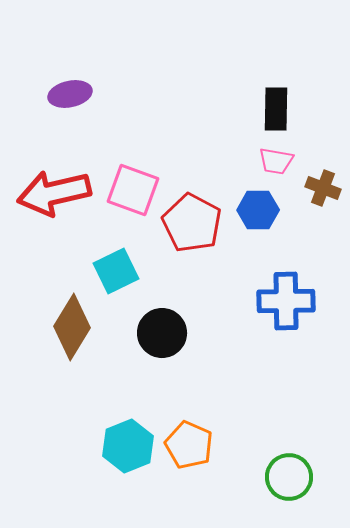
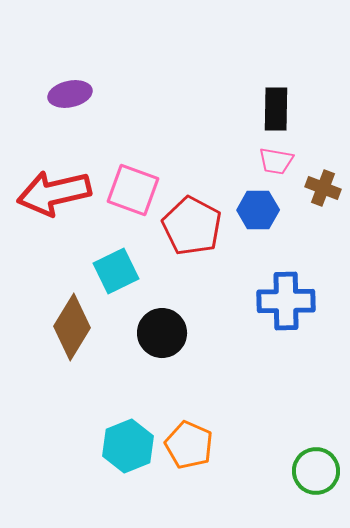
red pentagon: moved 3 px down
green circle: moved 27 px right, 6 px up
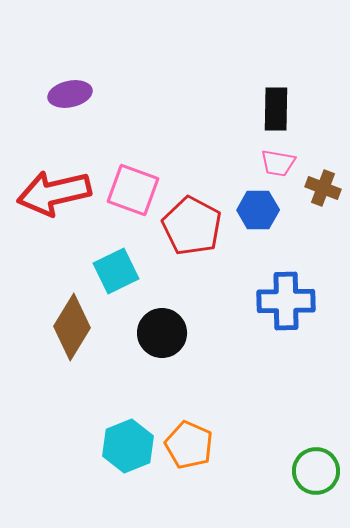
pink trapezoid: moved 2 px right, 2 px down
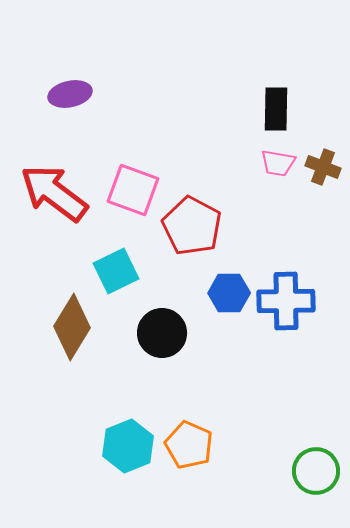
brown cross: moved 21 px up
red arrow: rotated 50 degrees clockwise
blue hexagon: moved 29 px left, 83 px down
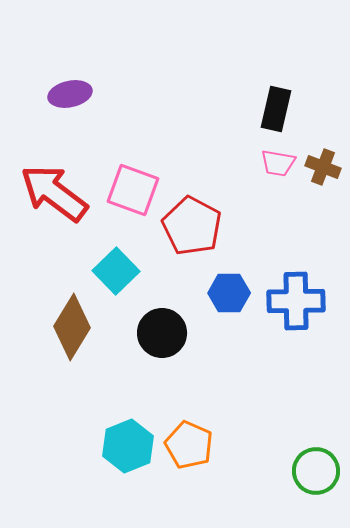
black rectangle: rotated 12 degrees clockwise
cyan square: rotated 18 degrees counterclockwise
blue cross: moved 10 px right
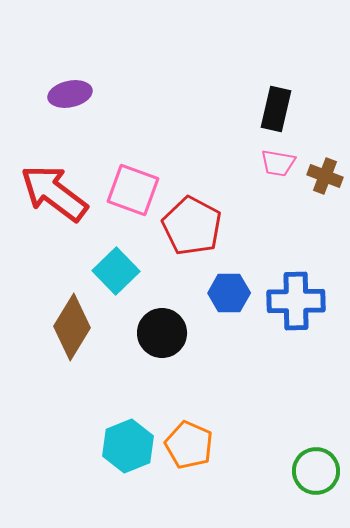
brown cross: moved 2 px right, 9 px down
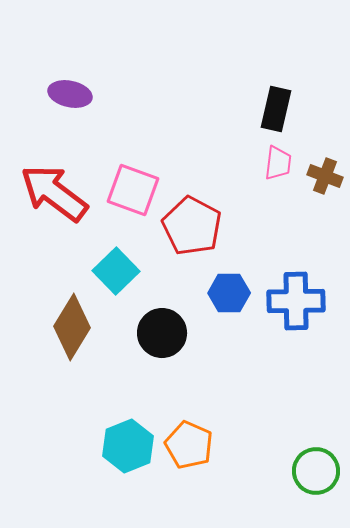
purple ellipse: rotated 24 degrees clockwise
pink trapezoid: rotated 93 degrees counterclockwise
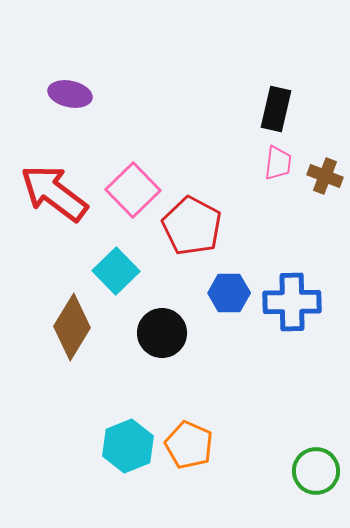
pink square: rotated 26 degrees clockwise
blue cross: moved 4 px left, 1 px down
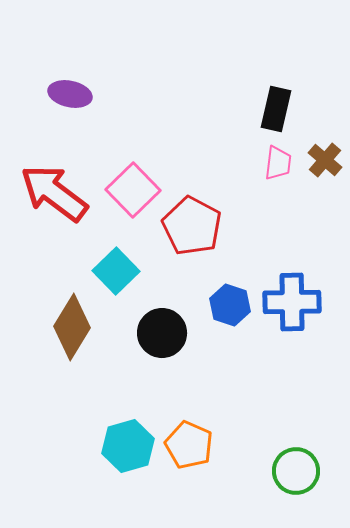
brown cross: moved 16 px up; rotated 20 degrees clockwise
blue hexagon: moved 1 px right, 12 px down; rotated 18 degrees clockwise
cyan hexagon: rotated 6 degrees clockwise
green circle: moved 20 px left
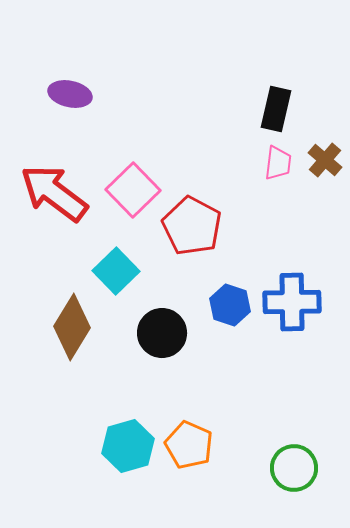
green circle: moved 2 px left, 3 px up
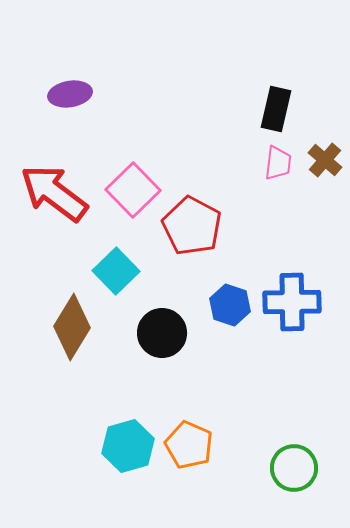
purple ellipse: rotated 21 degrees counterclockwise
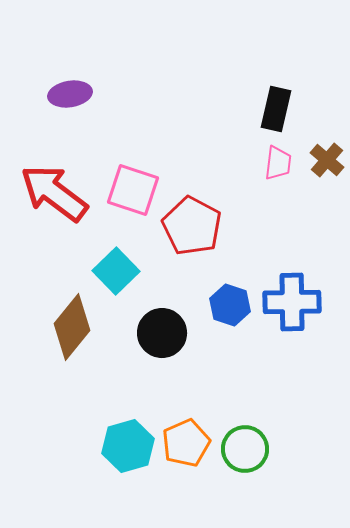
brown cross: moved 2 px right
pink square: rotated 28 degrees counterclockwise
brown diamond: rotated 8 degrees clockwise
orange pentagon: moved 3 px left, 2 px up; rotated 24 degrees clockwise
green circle: moved 49 px left, 19 px up
